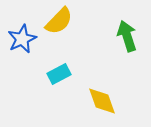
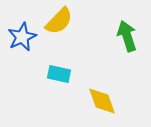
blue star: moved 2 px up
cyan rectangle: rotated 40 degrees clockwise
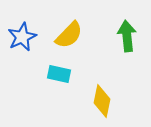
yellow semicircle: moved 10 px right, 14 px down
green arrow: rotated 12 degrees clockwise
yellow diamond: rotated 32 degrees clockwise
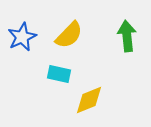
yellow diamond: moved 13 px left, 1 px up; rotated 56 degrees clockwise
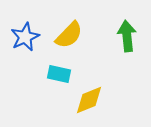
blue star: moved 3 px right
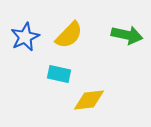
green arrow: moved 1 px up; rotated 108 degrees clockwise
yellow diamond: rotated 16 degrees clockwise
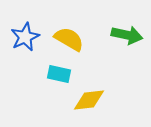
yellow semicircle: moved 4 px down; rotated 104 degrees counterclockwise
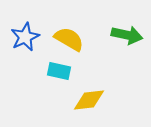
cyan rectangle: moved 3 px up
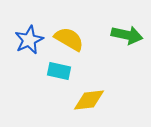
blue star: moved 4 px right, 3 px down
